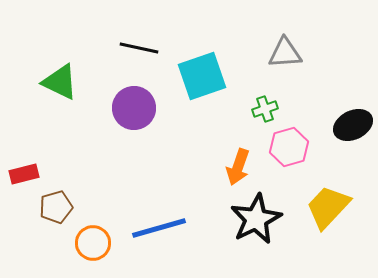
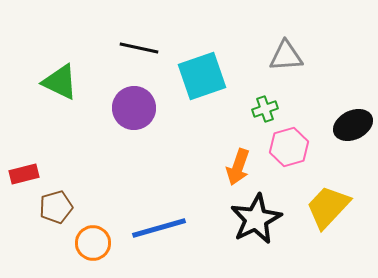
gray triangle: moved 1 px right, 3 px down
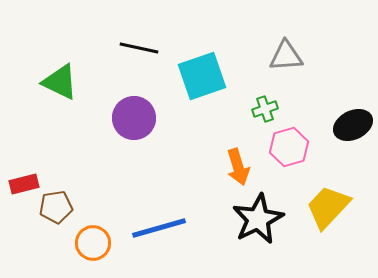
purple circle: moved 10 px down
orange arrow: rotated 36 degrees counterclockwise
red rectangle: moved 10 px down
brown pentagon: rotated 8 degrees clockwise
black star: moved 2 px right
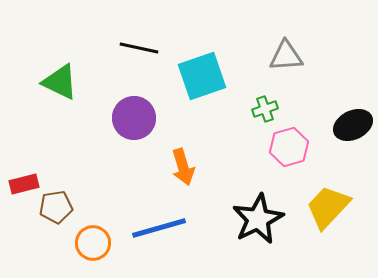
orange arrow: moved 55 px left
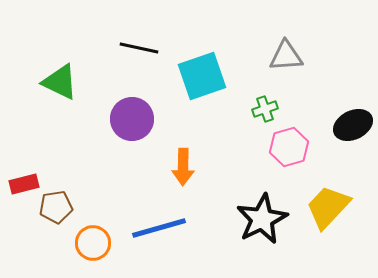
purple circle: moved 2 px left, 1 px down
orange arrow: rotated 18 degrees clockwise
black star: moved 4 px right
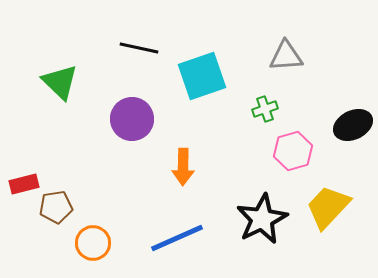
green triangle: rotated 18 degrees clockwise
pink hexagon: moved 4 px right, 4 px down
blue line: moved 18 px right, 10 px down; rotated 8 degrees counterclockwise
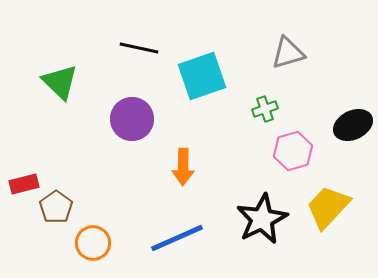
gray triangle: moved 2 px right, 3 px up; rotated 12 degrees counterclockwise
brown pentagon: rotated 28 degrees counterclockwise
